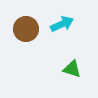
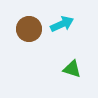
brown circle: moved 3 px right
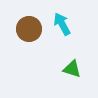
cyan arrow: rotated 95 degrees counterclockwise
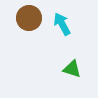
brown circle: moved 11 px up
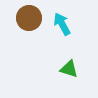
green triangle: moved 3 px left
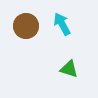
brown circle: moved 3 px left, 8 px down
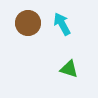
brown circle: moved 2 px right, 3 px up
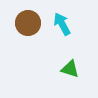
green triangle: moved 1 px right
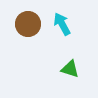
brown circle: moved 1 px down
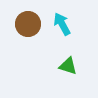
green triangle: moved 2 px left, 3 px up
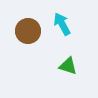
brown circle: moved 7 px down
